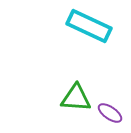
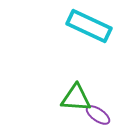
purple ellipse: moved 12 px left, 2 px down
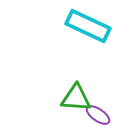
cyan rectangle: moved 1 px left
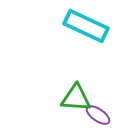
cyan rectangle: moved 2 px left
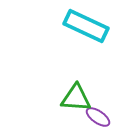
purple ellipse: moved 2 px down
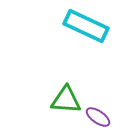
green triangle: moved 10 px left, 2 px down
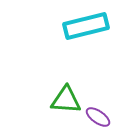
cyan rectangle: rotated 39 degrees counterclockwise
